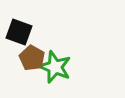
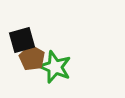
black square: moved 3 px right, 8 px down; rotated 36 degrees counterclockwise
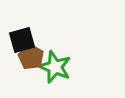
brown pentagon: moved 1 px left, 1 px up
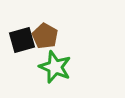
brown pentagon: moved 14 px right, 21 px up
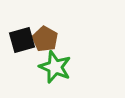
brown pentagon: moved 3 px down
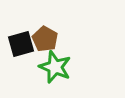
black square: moved 1 px left, 4 px down
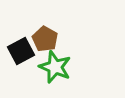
black square: moved 7 px down; rotated 12 degrees counterclockwise
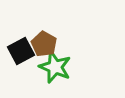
brown pentagon: moved 1 px left, 5 px down
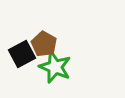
black square: moved 1 px right, 3 px down
